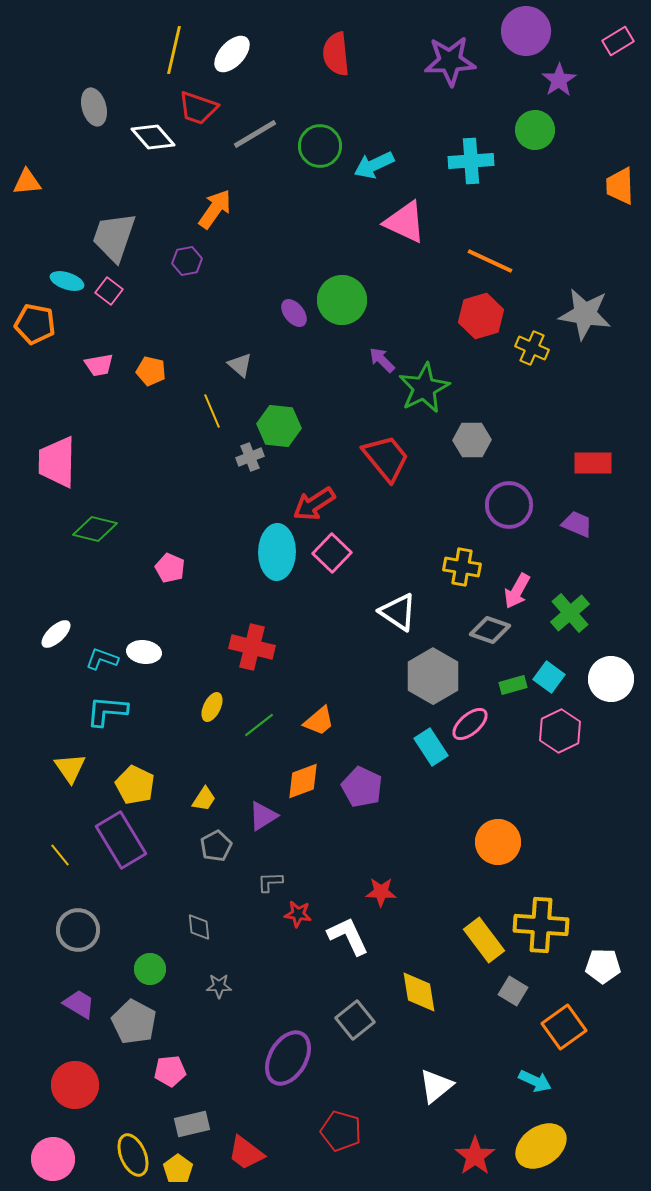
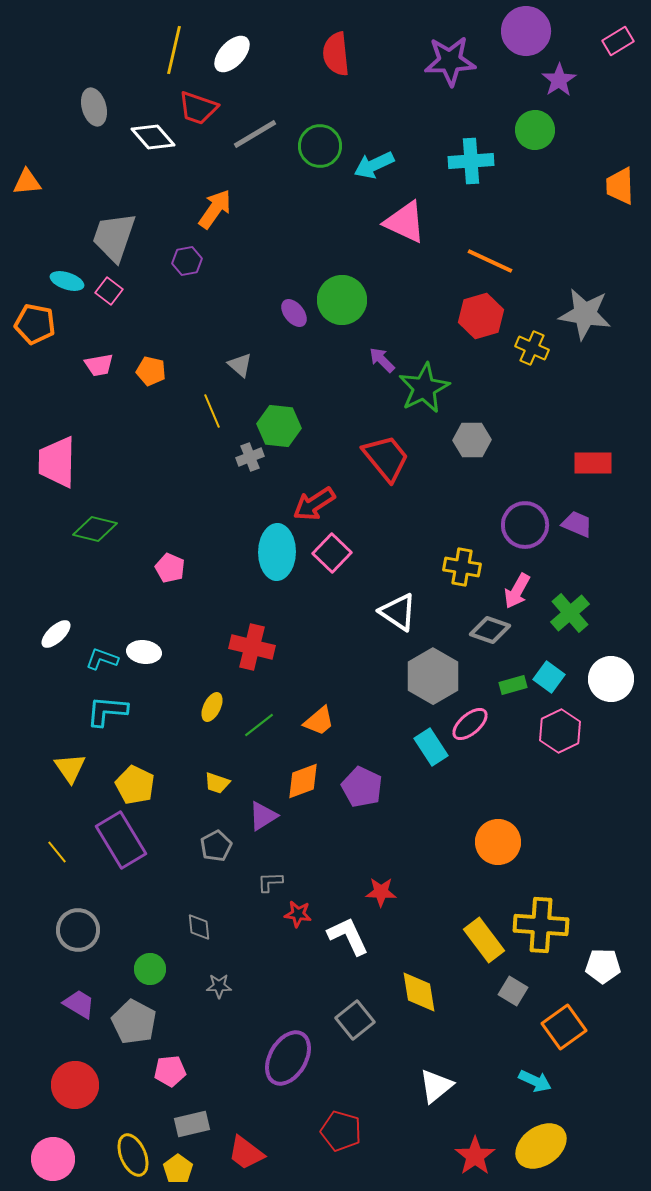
purple circle at (509, 505): moved 16 px right, 20 px down
yellow trapezoid at (204, 799): moved 13 px right, 16 px up; rotated 76 degrees clockwise
yellow line at (60, 855): moved 3 px left, 3 px up
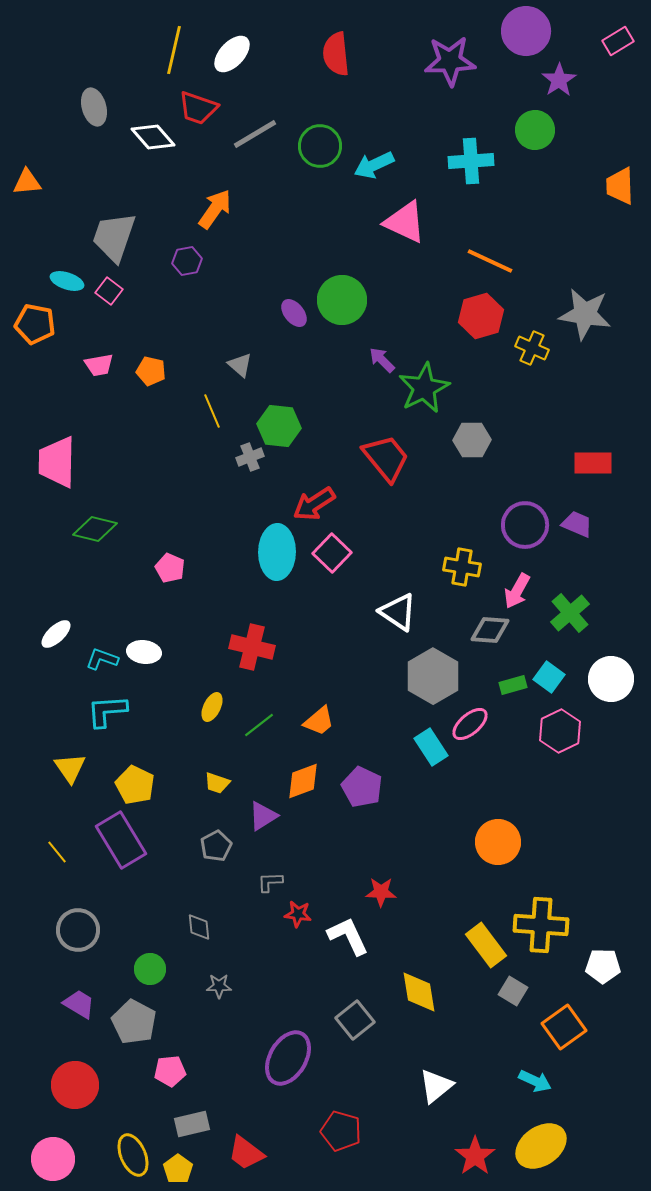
gray diamond at (490, 630): rotated 15 degrees counterclockwise
cyan L-shape at (107, 711): rotated 9 degrees counterclockwise
yellow rectangle at (484, 940): moved 2 px right, 5 px down
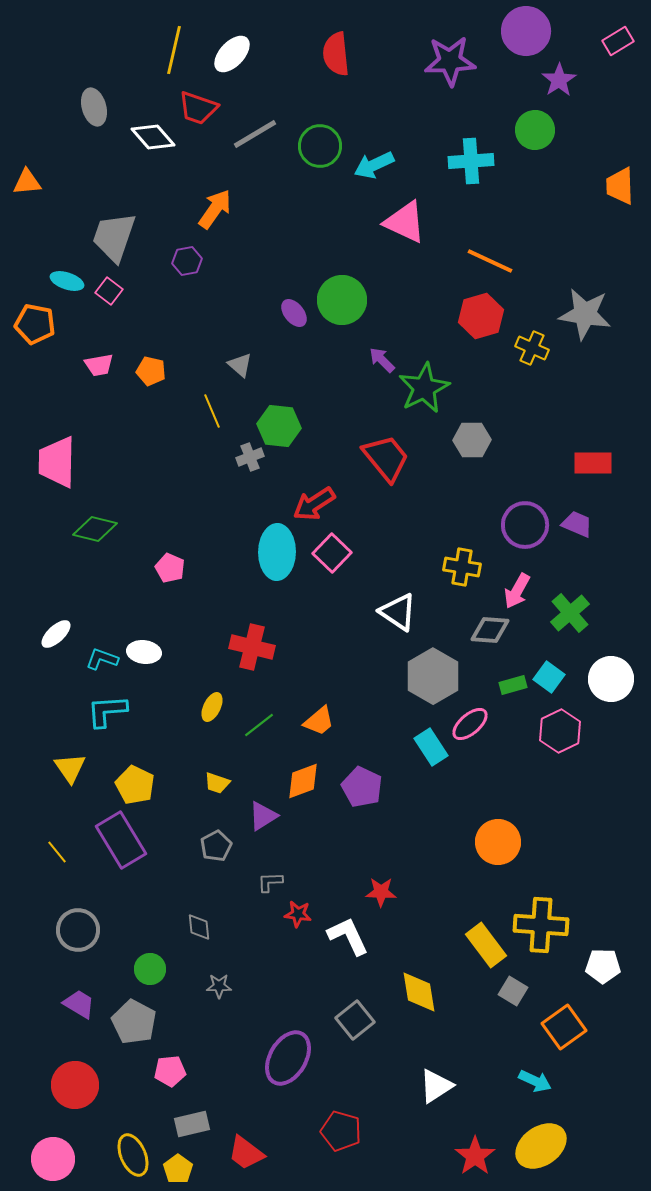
white triangle at (436, 1086): rotated 6 degrees clockwise
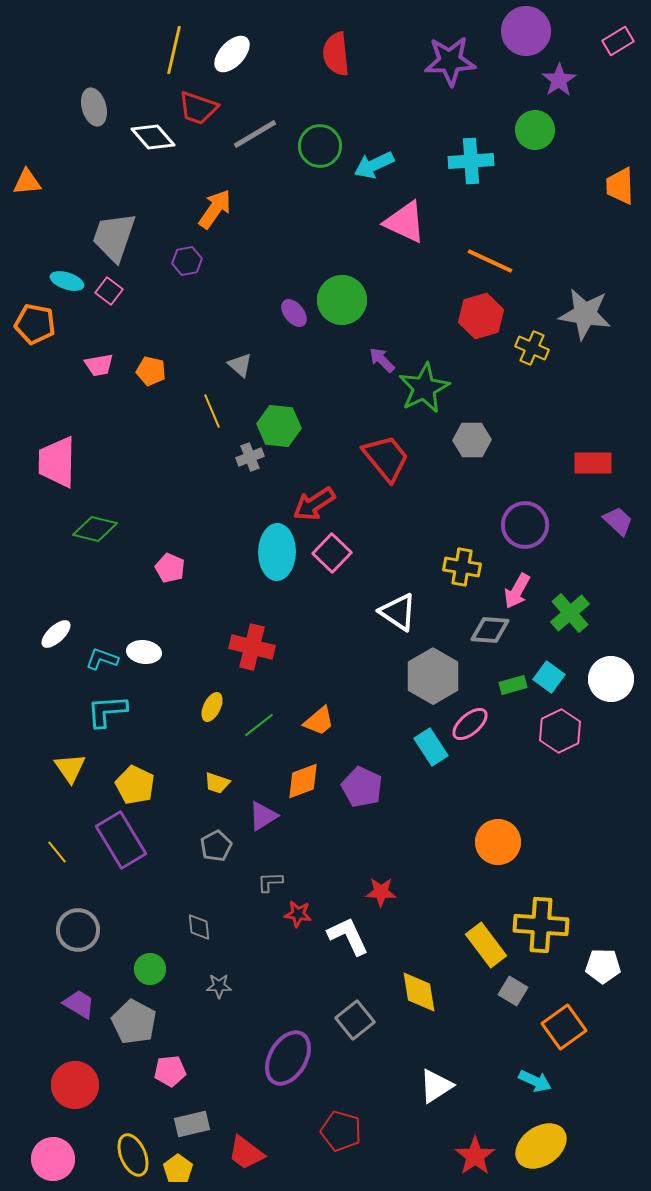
purple trapezoid at (577, 524): moved 41 px right, 3 px up; rotated 20 degrees clockwise
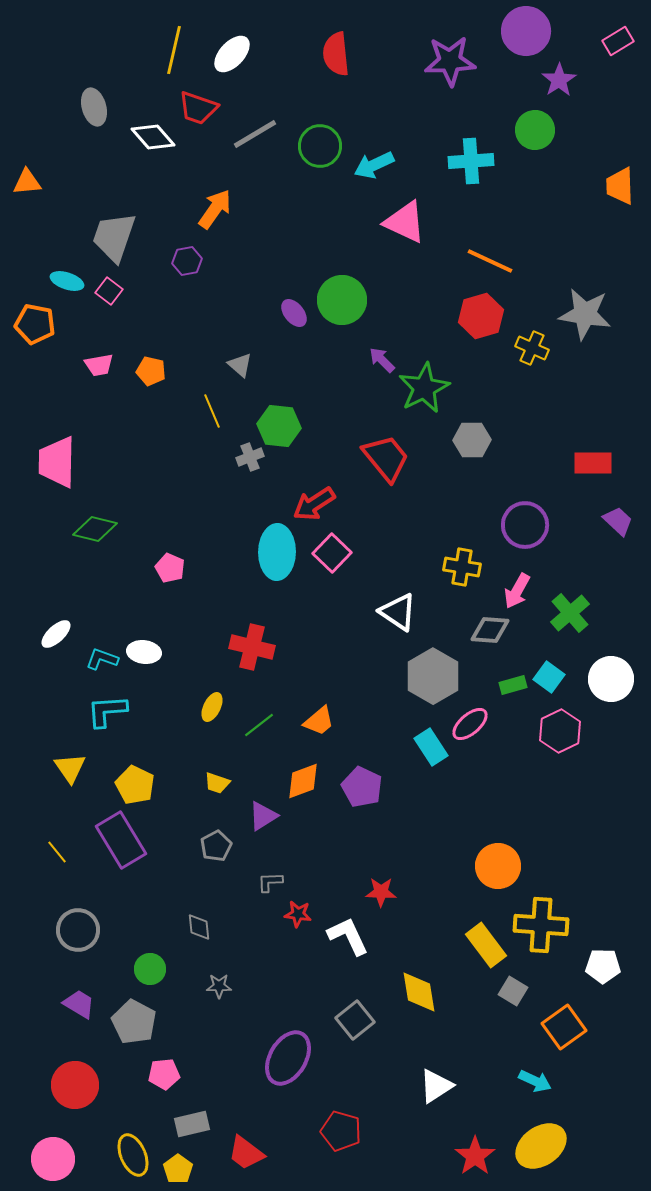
orange circle at (498, 842): moved 24 px down
pink pentagon at (170, 1071): moved 6 px left, 3 px down
